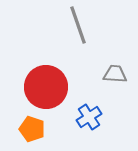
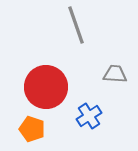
gray line: moved 2 px left
blue cross: moved 1 px up
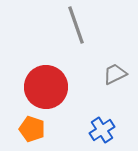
gray trapezoid: rotated 30 degrees counterclockwise
blue cross: moved 13 px right, 14 px down
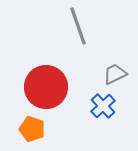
gray line: moved 2 px right, 1 px down
blue cross: moved 1 px right, 24 px up; rotated 10 degrees counterclockwise
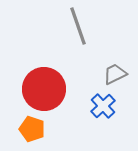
red circle: moved 2 px left, 2 px down
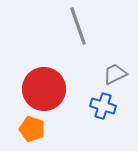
blue cross: rotated 30 degrees counterclockwise
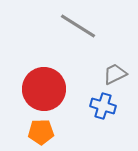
gray line: rotated 39 degrees counterclockwise
orange pentagon: moved 9 px right, 3 px down; rotated 20 degrees counterclockwise
